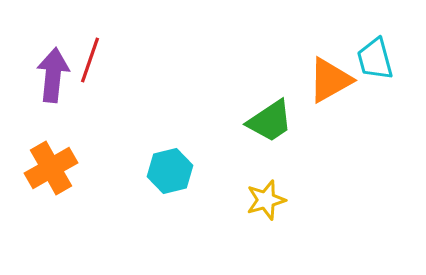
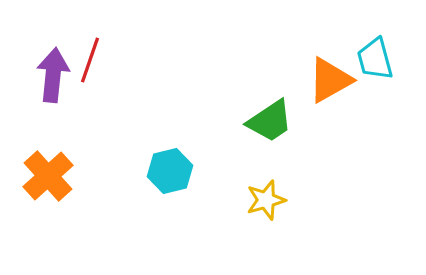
orange cross: moved 3 px left, 8 px down; rotated 12 degrees counterclockwise
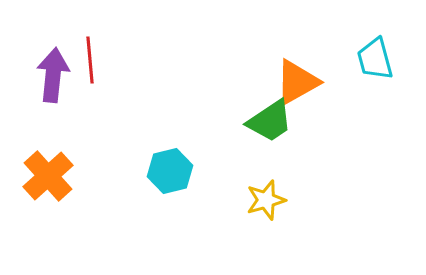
red line: rotated 24 degrees counterclockwise
orange triangle: moved 33 px left, 2 px down
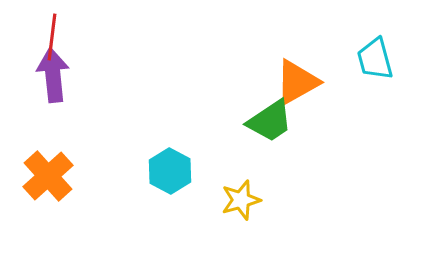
red line: moved 38 px left, 23 px up; rotated 12 degrees clockwise
purple arrow: rotated 12 degrees counterclockwise
cyan hexagon: rotated 18 degrees counterclockwise
yellow star: moved 25 px left
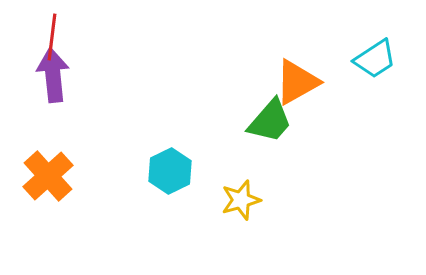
cyan trapezoid: rotated 108 degrees counterclockwise
green trapezoid: rotated 15 degrees counterclockwise
cyan hexagon: rotated 6 degrees clockwise
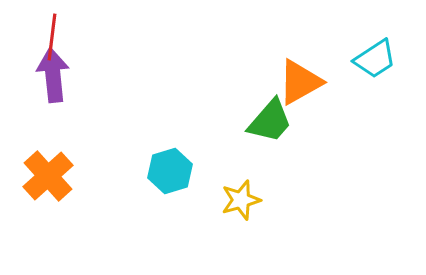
orange triangle: moved 3 px right
cyan hexagon: rotated 9 degrees clockwise
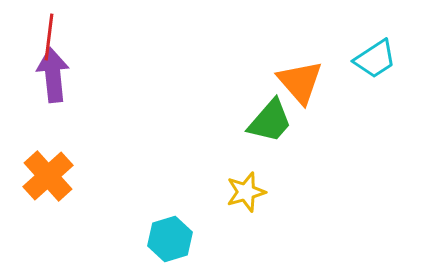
red line: moved 3 px left
orange triangle: rotated 42 degrees counterclockwise
cyan hexagon: moved 68 px down
yellow star: moved 5 px right, 8 px up
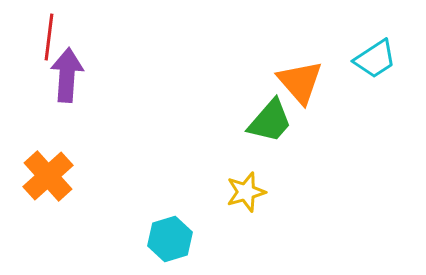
purple arrow: moved 14 px right; rotated 10 degrees clockwise
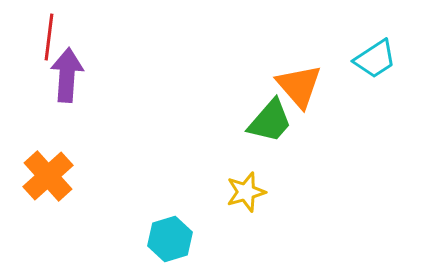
orange triangle: moved 1 px left, 4 px down
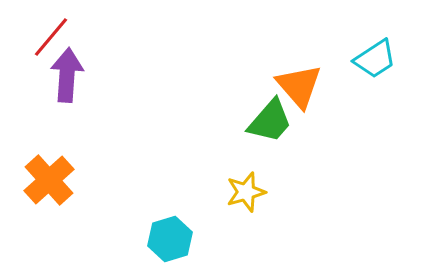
red line: moved 2 px right; rotated 33 degrees clockwise
orange cross: moved 1 px right, 4 px down
